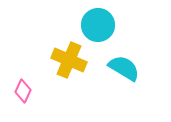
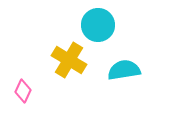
yellow cross: rotated 8 degrees clockwise
cyan semicircle: moved 2 px down; rotated 40 degrees counterclockwise
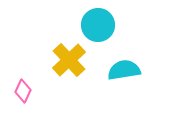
yellow cross: rotated 16 degrees clockwise
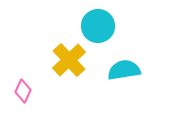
cyan circle: moved 1 px down
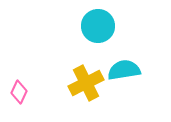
yellow cross: moved 17 px right, 23 px down; rotated 16 degrees clockwise
pink diamond: moved 4 px left, 1 px down
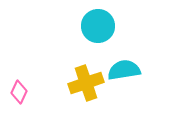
yellow cross: rotated 8 degrees clockwise
